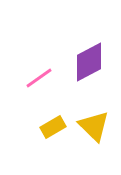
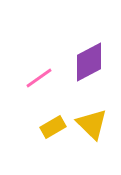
yellow triangle: moved 2 px left, 2 px up
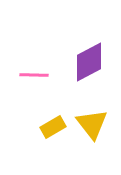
pink line: moved 5 px left, 3 px up; rotated 36 degrees clockwise
yellow triangle: rotated 8 degrees clockwise
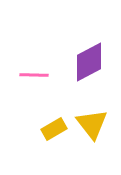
yellow rectangle: moved 1 px right, 2 px down
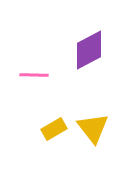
purple diamond: moved 12 px up
yellow triangle: moved 1 px right, 4 px down
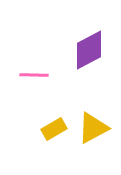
yellow triangle: rotated 40 degrees clockwise
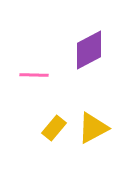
yellow rectangle: moved 1 px up; rotated 20 degrees counterclockwise
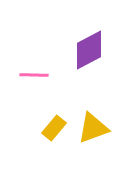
yellow triangle: rotated 8 degrees clockwise
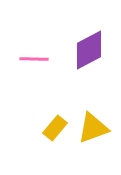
pink line: moved 16 px up
yellow rectangle: moved 1 px right
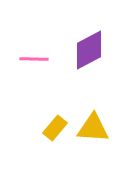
yellow triangle: rotated 24 degrees clockwise
